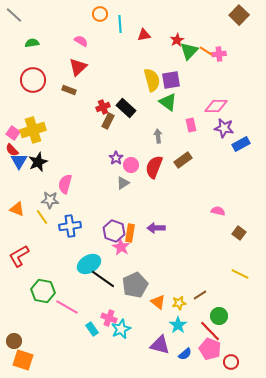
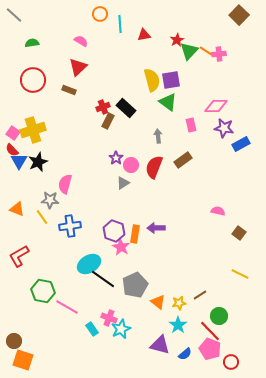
orange rectangle at (130, 233): moved 5 px right, 1 px down
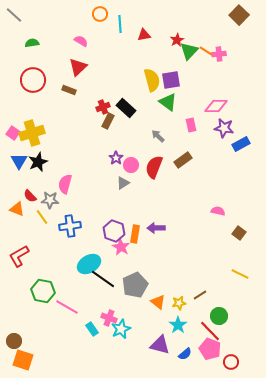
yellow cross at (33, 130): moved 1 px left, 3 px down
gray arrow at (158, 136): rotated 40 degrees counterclockwise
red semicircle at (12, 150): moved 18 px right, 46 px down
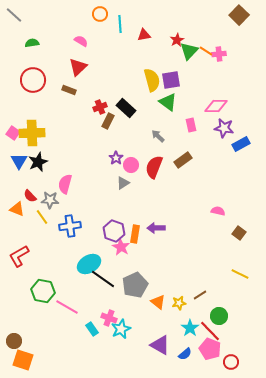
red cross at (103, 107): moved 3 px left
yellow cross at (32, 133): rotated 15 degrees clockwise
cyan star at (178, 325): moved 12 px right, 3 px down
purple triangle at (160, 345): rotated 15 degrees clockwise
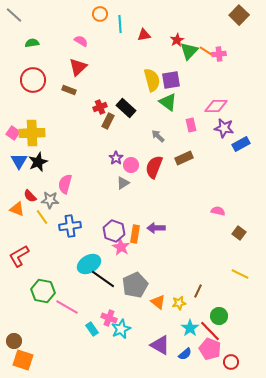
brown rectangle at (183, 160): moved 1 px right, 2 px up; rotated 12 degrees clockwise
brown line at (200, 295): moved 2 px left, 4 px up; rotated 32 degrees counterclockwise
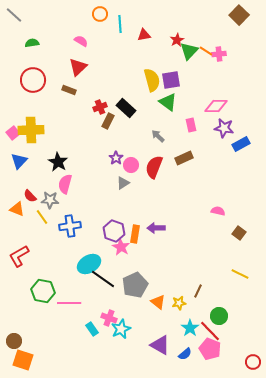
pink square at (13, 133): rotated 16 degrees clockwise
yellow cross at (32, 133): moved 1 px left, 3 px up
blue triangle at (19, 161): rotated 12 degrees clockwise
black star at (38, 162): moved 20 px right; rotated 18 degrees counterclockwise
pink line at (67, 307): moved 2 px right, 4 px up; rotated 30 degrees counterclockwise
red circle at (231, 362): moved 22 px right
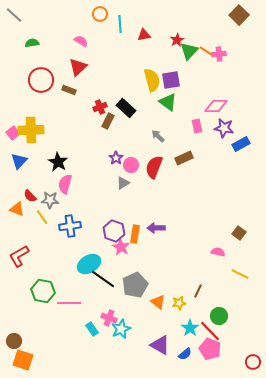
red circle at (33, 80): moved 8 px right
pink rectangle at (191, 125): moved 6 px right, 1 px down
pink semicircle at (218, 211): moved 41 px down
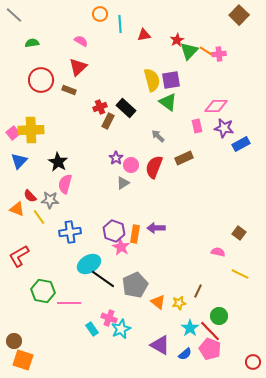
yellow line at (42, 217): moved 3 px left
blue cross at (70, 226): moved 6 px down
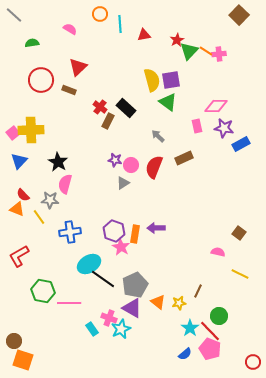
pink semicircle at (81, 41): moved 11 px left, 12 px up
red cross at (100, 107): rotated 32 degrees counterclockwise
purple star at (116, 158): moved 1 px left, 2 px down; rotated 24 degrees counterclockwise
red semicircle at (30, 196): moved 7 px left, 1 px up
purple triangle at (160, 345): moved 28 px left, 37 px up
